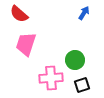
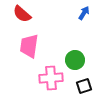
red semicircle: moved 3 px right
pink trapezoid: moved 3 px right, 2 px down; rotated 10 degrees counterclockwise
black square: moved 2 px right, 1 px down
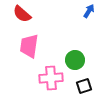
blue arrow: moved 5 px right, 2 px up
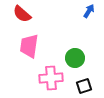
green circle: moved 2 px up
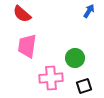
pink trapezoid: moved 2 px left
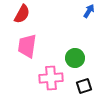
red semicircle: rotated 102 degrees counterclockwise
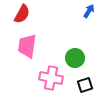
pink cross: rotated 15 degrees clockwise
black square: moved 1 px right, 1 px up
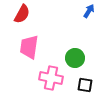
pink trapezoid: moved 2 px right, 1 px down
black square: rotated 28 degrees clockwise
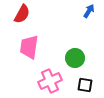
pink cross: moved 1 px left, 3 px down; rotated 35 degrees counterclockwise
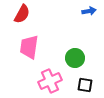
blue arrow: rotated 48 degrees clockwise
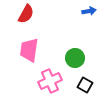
red semicircle: moved 4 px right
pink trapezoid: moved 3 px down
black square: rotated 21 degrees clockwise
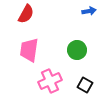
green circle: moved 2 px right, 8 px up
